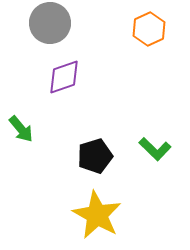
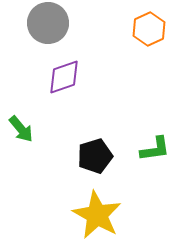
gray circle: moved 2 px left
green L-shape: rotated 52 degrees counterclockwise
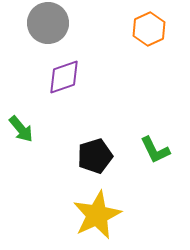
green L-shape: moved 1 px down; rotated 72 degrees clockwise
yellow star: rotated 18 degrees clockwise
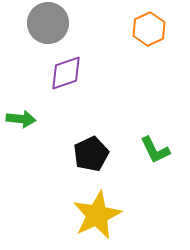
purple diamond: moved 2 px right, 4 px up
green arrow: moved 10 px up; rotated 44 degrees counterclockwise
black pentagon: moved 4 px left, 2 px up; rotated 8 degrees counterclockwise
